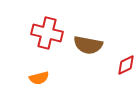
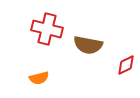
red cross: moved 4 px up
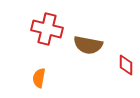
red diamond: rotated 65 degrees counterclockwise
orange semicircle: rotated 114 degrees clockwise
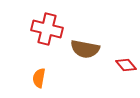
brown semicircle: moved 3 px left, 4 px down
red diamond: rotated 40 degrees counterclockwise
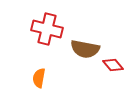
red diamond: moved 13 px left
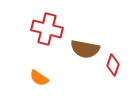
red diamond: rotated 60 degrees clockwise
orange semicircle: rotated 66 degrees counterclockwise
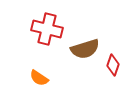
brown semicircle: rotated 28 degrees counterclockwise
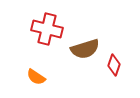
red diamond: moved 1 px right
orange semicircle: moved 3 px left, 1 px up
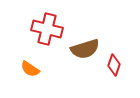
orange semicircle: moved 6 px left, 8 px up
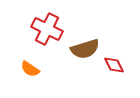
red cross: rotated 12 degrees clockwise
red diamond: rotated 45 degrees counterclockwise
